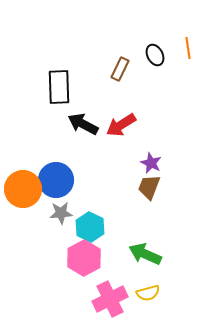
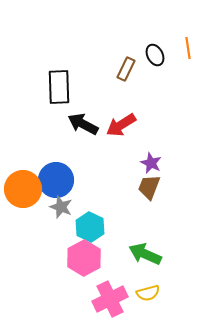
brown rectangle: moved 6 px right
gray star: moved 6 px up; rotated 25 degrees clockwise
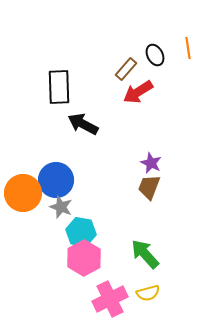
brown rectangle: rotated 15 degrees clockwise
red arrow: moved 17 px right, 33 px up
orange circle: moved 4 px down
cyan hexagon: moved 9 px left, 5 px down; rotated 16 degrees counterclockwise
green arrow: rotated 24 degrees clockwise
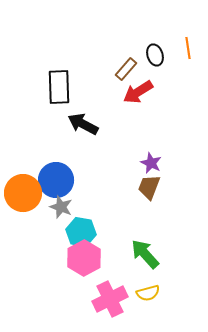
black ellipse: rotated 10 degrees clockwise
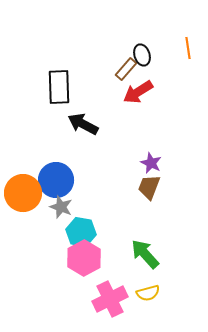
black ellipse: moved 13 px left
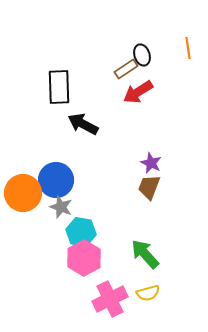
brown rectangle: rotated 15 degrees clockwise
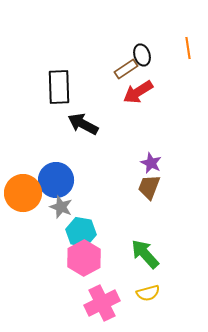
pink cross: moved 8 px left, 4 px down
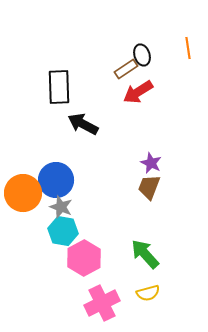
cyan hexagon: moved 18 px left, 1 px up
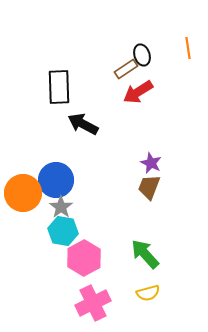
gray star: rotated 15 degrees clockwise
pink cross: moved 9 px left
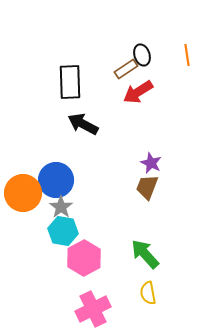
orange line: moved 1 px left, 7 px down
black rectangle: moved 11 px right, 5 px up
brown trapezoid: moved 2 px left
yellow semicircle: rotated 95 degrees clockwise
pink cross: moved 6 px down
